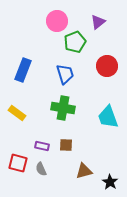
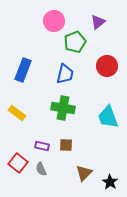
pink circle: moved 3 px left
blue trapezoid: rotated 30 degrees clockwise
red square: rotated 24 degrees clockwise
brown triangle: moved 2 px down; rotated 30 degrees counterclockwise
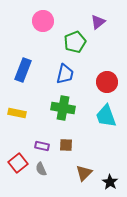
pink circle: moved 11 px left
red circle: moved 16 px down
yellow rectangle: rotated 24 degrees counterclockwise
cyan trapezoid: moved 2 px left, 1 px up
red square: rotated 12 degrees clockwise
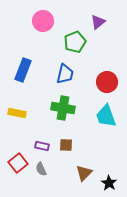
black star: moved 1 px left, 1 px down
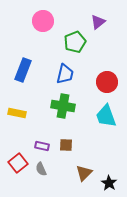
green cross: moved 2 px up
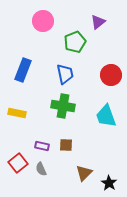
blue trapezoid: rotated 25 degrees counterclockwise
red circle: moved 4 px right, 7 px up
